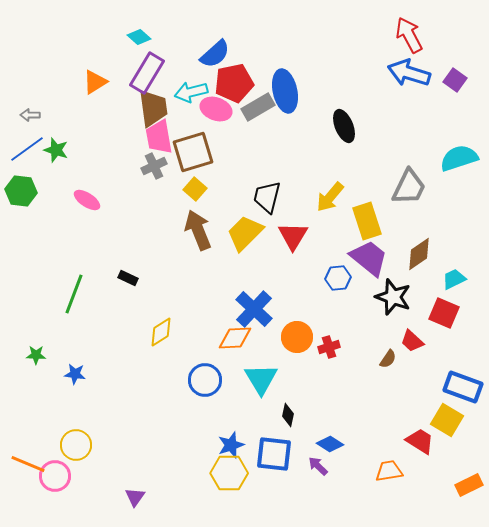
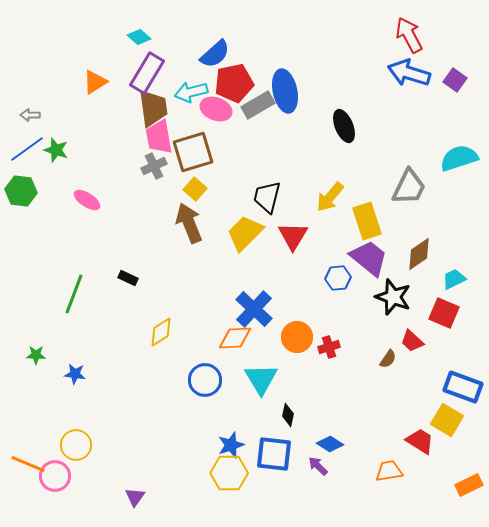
gray rectangle at (258, 107): moved 2 px up
brown arrow at (198, 230): moved 9 px left, 7 px up
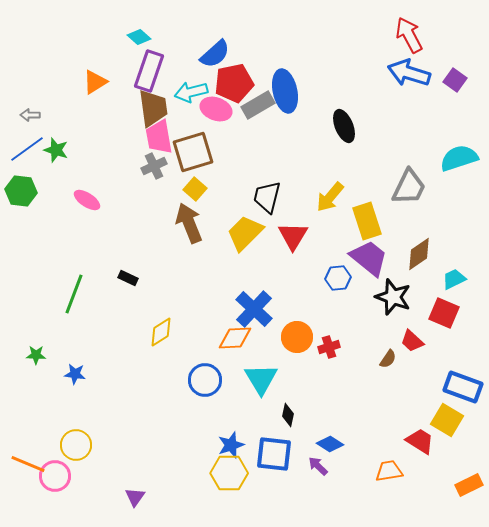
purple rectangle at (147, 73): moved 2 px right, 2 px up; rotated 12 degrees counterclockwise
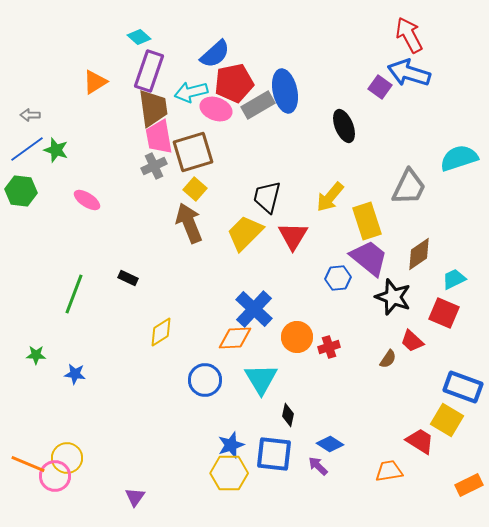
purple square at (455, 80): moved 75 px left, 7 px down
yellow circle at (76, 445): moved 9 px left, 13 px down
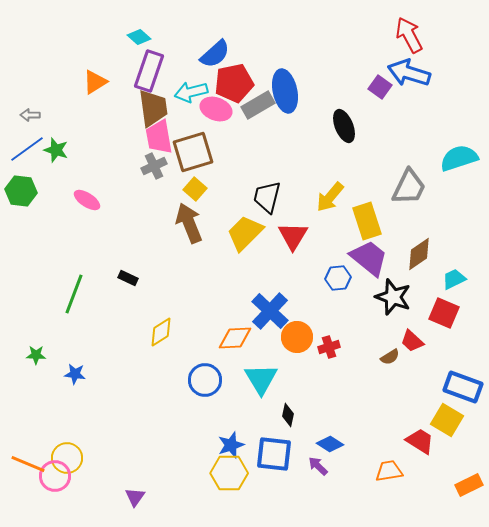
blue cross at (254, 309): moved 16 px right, 2 px down
brown semicircle at (388, 359): moved 2 px right, 2 px up; rotated 24 degrees clockwise
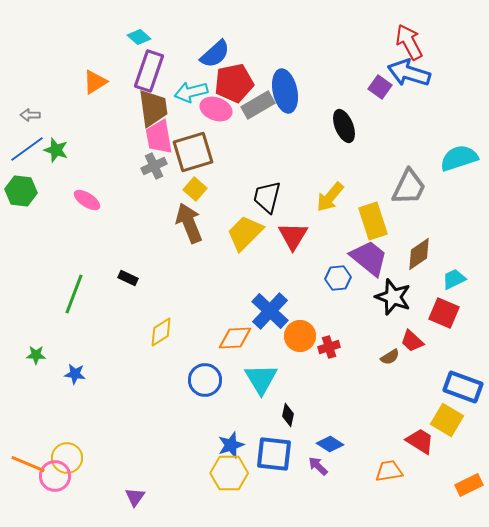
red arrow at (409, 35): moved 7 px down
yellow rectangle at (367, 221): moved 6 px right
orange circle at (297, 337): moved 3 px right, 1 px up
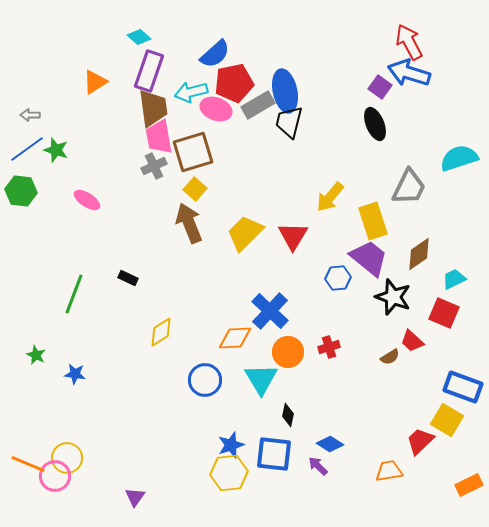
black ellipse at (344, 126): moved 31 px right, 2 px up
black trapezoid at (267, 197): moved 22 px right, 75 px up
orange circle at (300, 336): moved 12 px left, 16 px down
green star at (36, 355): rotated 24 degrees clockwise
red trapezoid at (420, 441): rotated 76 degrees counterclockwise
yellow hexagon at (229, 473): rotated 6 degrees counterclockwise
